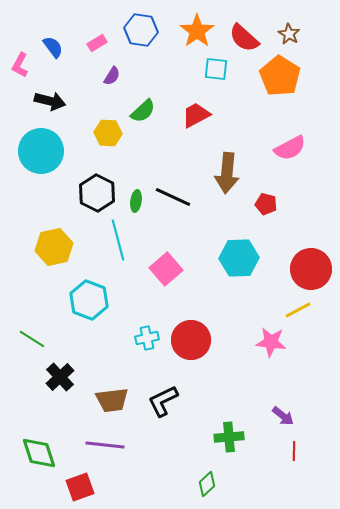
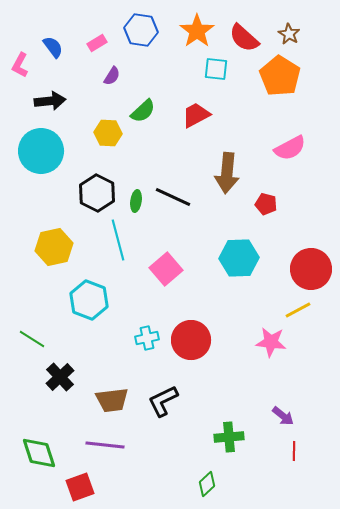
black arrow at (50, 101): rotated 20 degrees counterclockwise
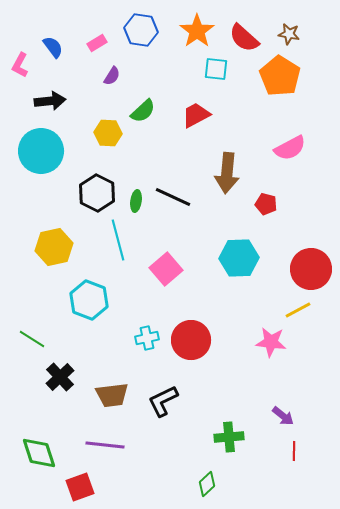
brown star at (289, 34): rotated 20 degrees counterclockwise
brown trapezoid at (112, 400): moved 5 px up
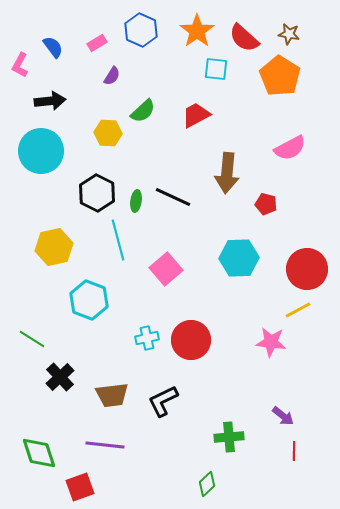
blue hexagon at (141, 30): rotated 16 degrees clockwise
red circle at (311, 269): moved 4 px left
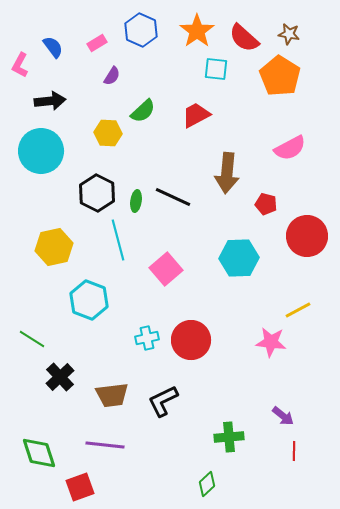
red circle at (307, 269): moved 33 px up
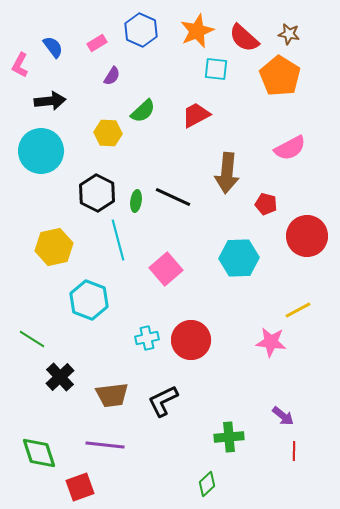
orange star at (197, 31): rotated 12 degrees clockwise
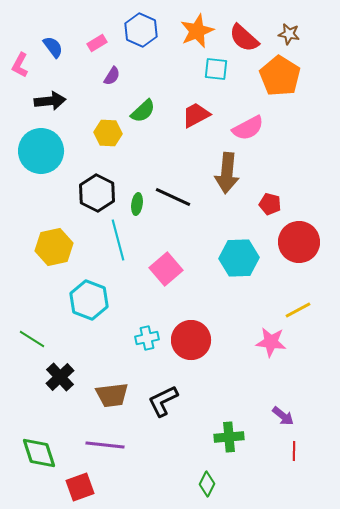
pink semicircle at (290, 148): moved 42 px left, 20 px up
green ellipse at (136, 201): moved 1 px right, 3 px down
red pentagon at (266, 204): moved 4 px right
red circle at (307, 236): moved 8 px left, 6 px down
green diamond at (207, 484): rotated 20 degrees counterclockwise
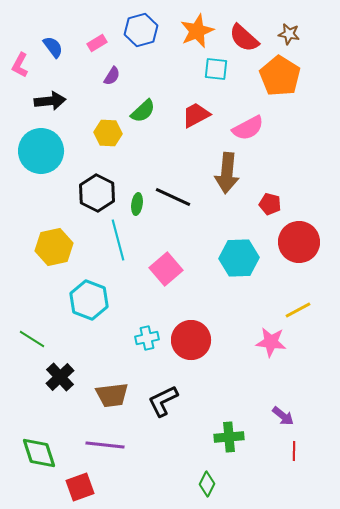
blue hexagon at (141, 30): rotated 20 degrees clockwise
